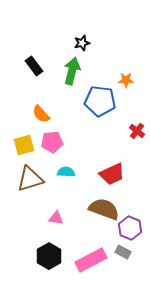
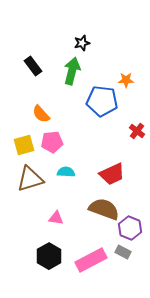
black rectangle: moved 1 px left
blue pentagon: moved 2 px right
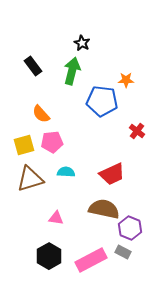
black star: rotated 28 degrees counterclockwise
brown semicircle: rotated 8 degrees counterclockwise
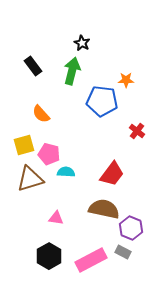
pink pentagon: moved 3 px left, 12 px down; rotated 20 degrees clockwise
red trapezoid: rotated 28 degrees counterclockwise
purple hexagon: moved 1 px right
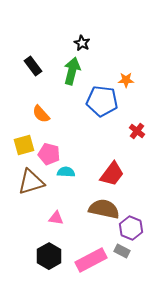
brown triangle: moved 1 px right, 3 px down
gray rectangle: moved 1 px left, 1 px up
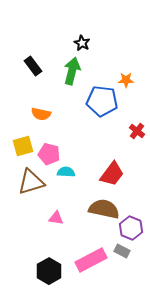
orange semicircle: rotated 36 degrees counterclockwise
yellow square: moved 1 px left, 1 px down
black hexagon: moved 15 px down
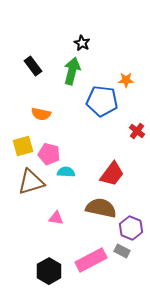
brown semicircle: moved 3 px left, 1 px up
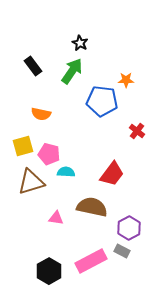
black star: moved 2 px left
green arrow: rotated 20 degrees clockwise
brown semicircle: moved 9 px left, 1 px up
purple hexagon: moved 2 px left; rotated 10 degrees clockwise
pink rectangle: moved 1 px down
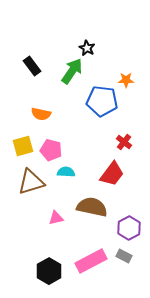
black star: moved 7 px right, 5 px down
black rectangle: moved 1 px left
red cross: moved 13 px left, 11 px down
pink pentagon: moved 2 px right, 4 px up
pink triangle: rotated 21 degrees counterclockwise
gray rectangle: moved 2 px right, 5 px down
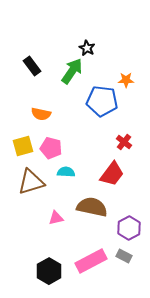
pink pentagon: moved 2 px up
